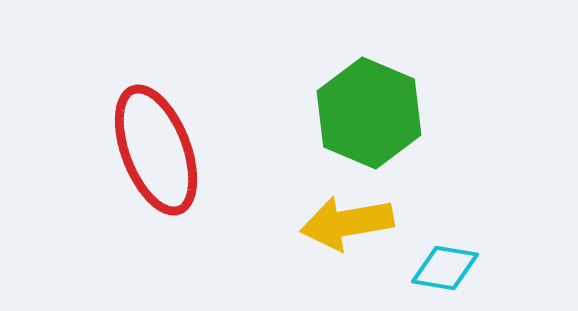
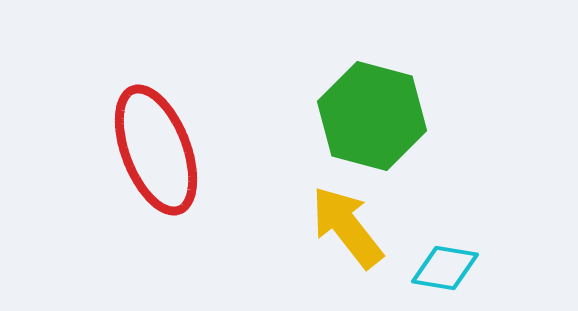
green hexagon: moved 3 px right, 3 px down; rotated 8 degrees counterclockwise
yellow arrow: moved 4 px down; rotated 62 degrees clockwise
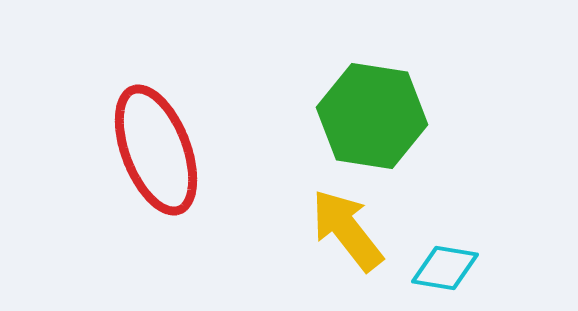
green hexagon: rotated 6 degrees counterclockwise
yellow arrow: moved 3 px down
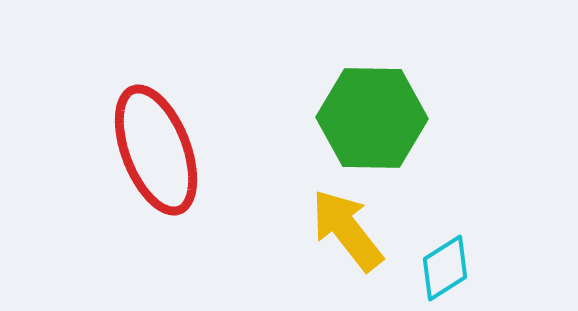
green hexagon: moved 2 px down; rotated 8 degrees counterclockwise
cyan diamond: rotated 42 degrees counterclockwise
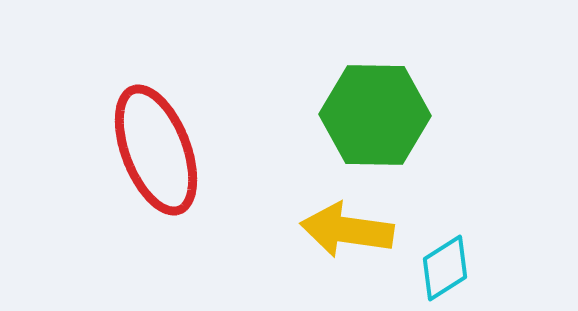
green hexagon: moved 3 px right, 3 px up
yellow arrow: rotated 44 degrees counterclockwise
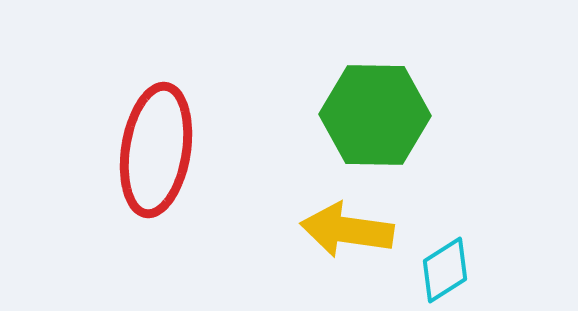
red ellipse: rotated 30 degrees clockwise
cyan diamond: moved 2 px down
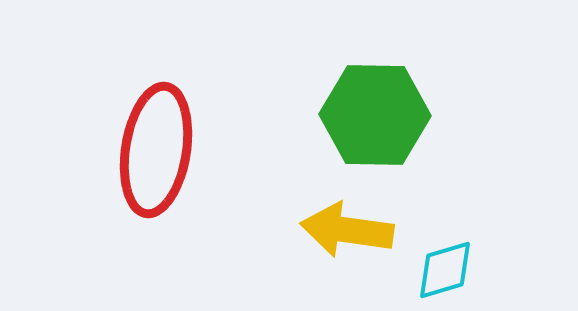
cyan diamond: rotated 16 degrees clockwise
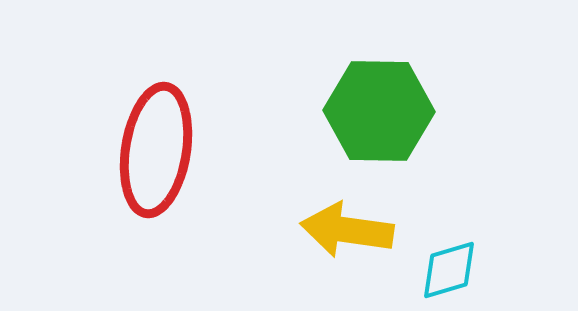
green hexagon: moved 4 px right, 4 px up
cyan diamond: moved 4 px right
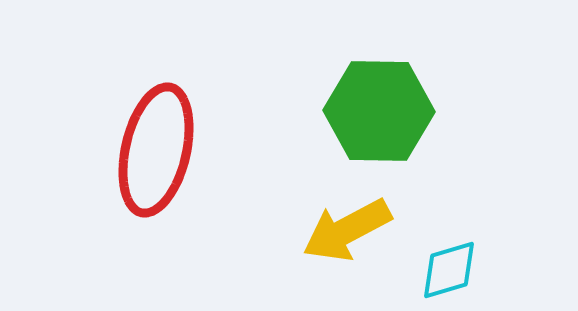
red ellipse: rotated 4 degrees clockwise
yellow arrow: rotated 36 degrees counterclockwise
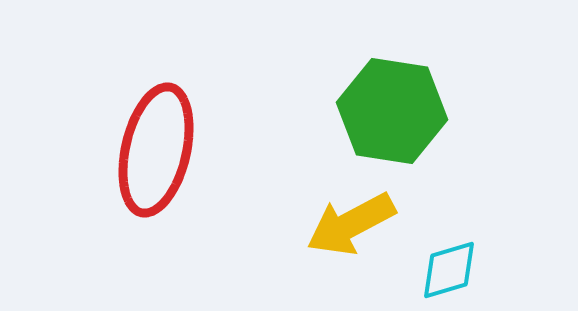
green hexagon: moved 13 px right; rotated 8 degrees clockwise
yellow arrow: moved 4 px right, 6 px up
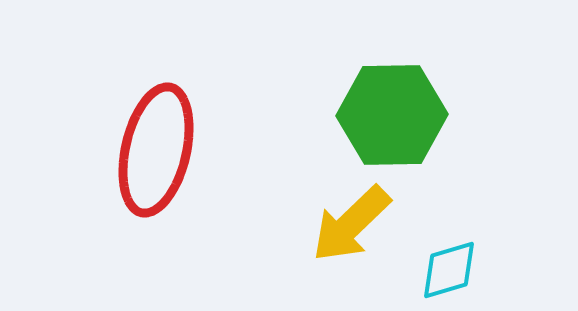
green hexagon: moved 4 px down; rotated 10 degrees counterclockwise
yellow arrow: rotated 16 degrees counterclockwise
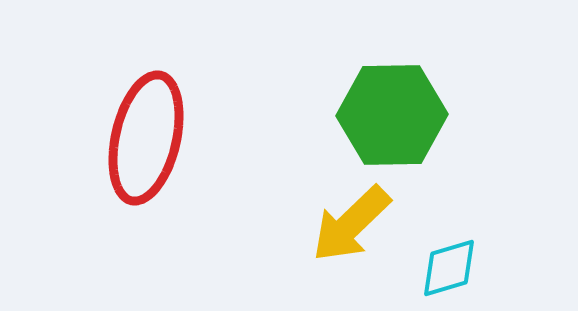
red ellipse: moved 10 px left, 12 px up
cyan diamond: moved 2 px up
